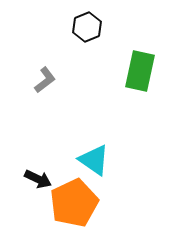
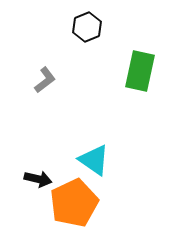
black arrow: rotated 12 degrees counterclockwise
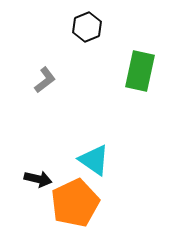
orange pentagon: moved 1 px right
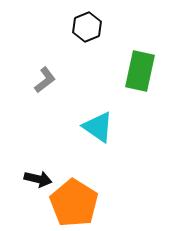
cyan triangle: moved 4 px right, 33 px up
orange pentagon: moved 1 px left; rotated 15 degrees counterclockwise
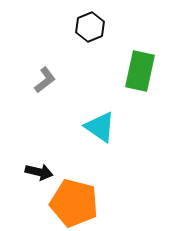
black hexagon: moved 3 px right
cyan triangle: moved 2 px right
black arrow: moved 1 px right, 7 px up
orange pentagon: rotated 18 degrees counterclockwise
